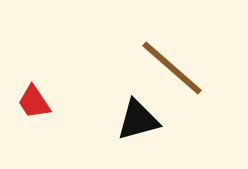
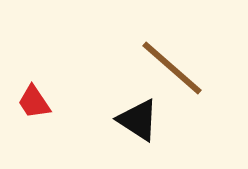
black triangle: rotated 48 degrees clockwise
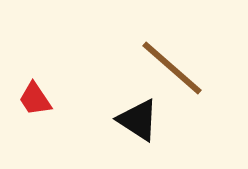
red trapezoid: moved 1 px right, 3 px up
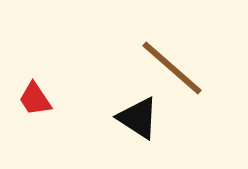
black triangle: moved 2 px up
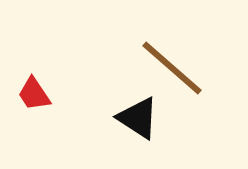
red trapezoid: moved 1 px left, 5 px up
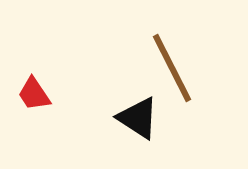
brown line: rotated 22 degrees clockwise
